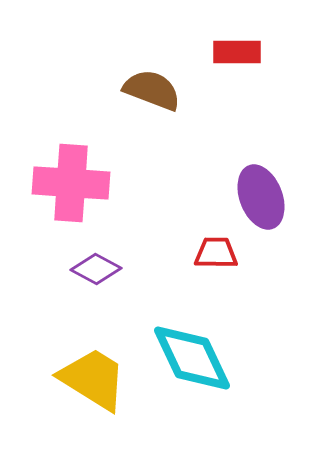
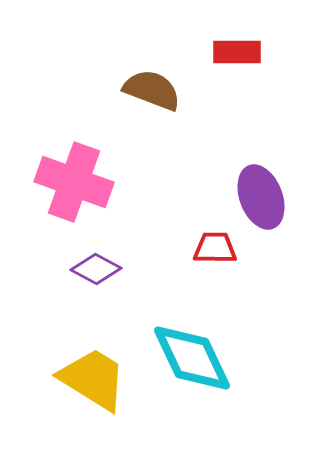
pink cross: moved 3 px right, 1 px up; rotated 16 degrees clockwise
red trapezoid: moved 1 px left, 5 px up
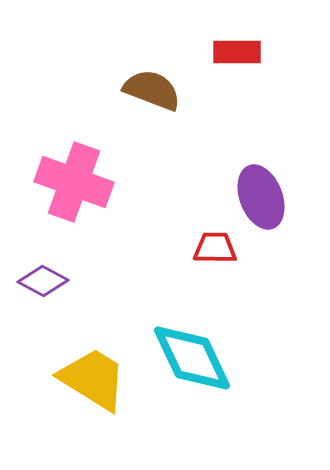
purple diamond: moved 53 px left, 12 px down
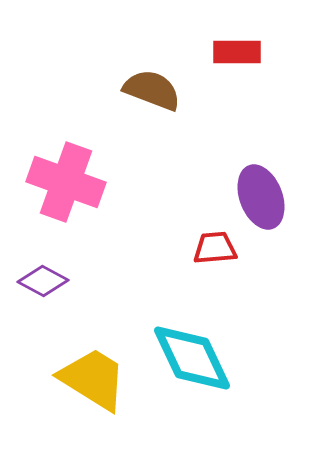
pink cross: moved 8 px left
red trapezoid: rotated 6 degrees counterclockwise
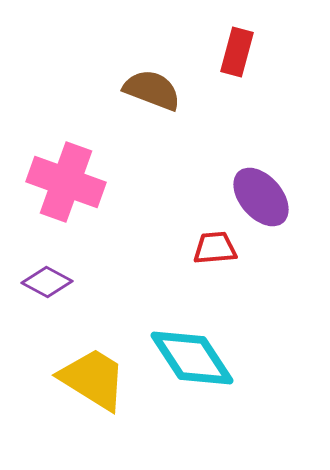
red rectangle: rotated 75 degrees counterclockwise
purple ellipse: rotated 20 degrees counterclockwise
purple diamond: moved 4 px right, 1 px down
cyan diamond: rotated 8 degrees counterclockwise
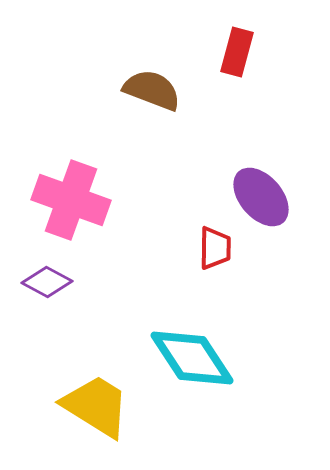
pink cross: moved 5 px right, 18 px down
red trapezoid: rotated 96 degrees clockwise
yellow trapezoid: moved 3 px right, 27 px down
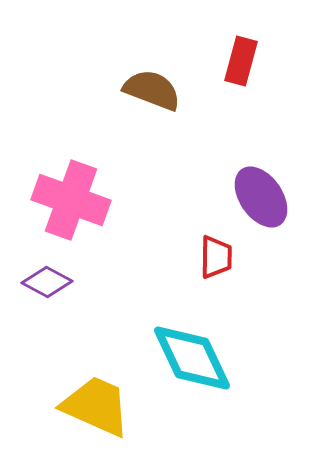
red rectangle: moved 4 px right, 9 px down
purple ellipse: rotated 6 degrees clockwise
red trapezoid: moved 1 px right, 9 px down
cyan diamond: rotated 8 degrees clockwise
yellow trapezoid: rotated 8 degrees counterclockwise
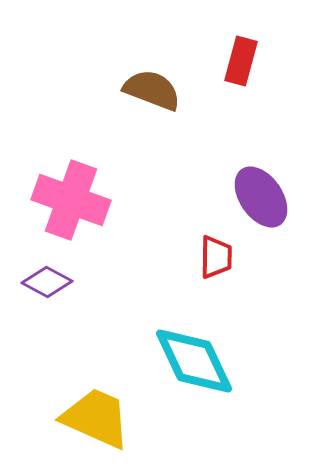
cyan diamond: moved 2 px right, 3 px down
yellow trapezoid: moved 12 px down
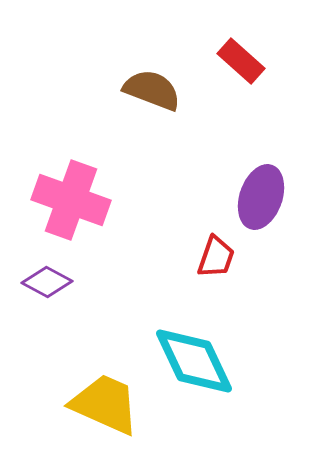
red rectangle: rotated 63 degrees counterclockwise
purple ellipse: rotated 54 degrees clockwise
red trapezoid: rotated 18 degrees clockwise
yellow trapezoid: moved 9 px right, 14 px up
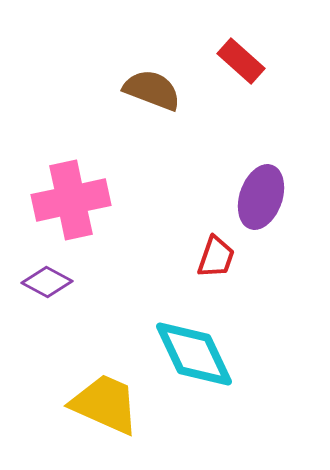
pink cross: rotated 32 degrees counterclockwise
cyan diamond: moved 7 px up
